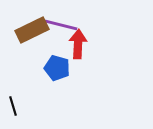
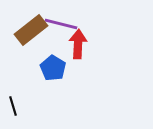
purple line: moved 1 px up
brown rectangle: moved 1 px left; rotated 12 degrees counterclockwise
blue pentagon: moved 4 px left; rotated 15 degrees clockwise
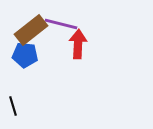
blue pentagon: moved 28 px left, 13 px up; rotated 25 degrees counterclockwise
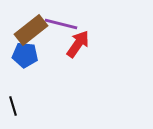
red arrow: rotated 32 degrees clockwise
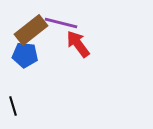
purple line: moved 1 px up
red arrow: rotated 72 degrees counterclockwise
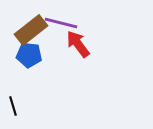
blue pentagon: moved 4 px right
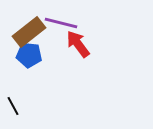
brown rectangle: moved 2 px left, 2 px down
black line: rotated 12 degrees counterclockwise
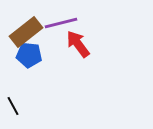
purple line: rotated 28 degrees counterclockwise
brown rectangle: moved 3 px left
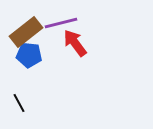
red arrow: moved 3 px left, 1 px up
black line: moved 6 px right, 3 px up
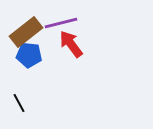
red arrow: moved 4 px left, 1 px down
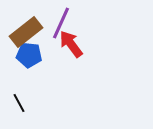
purple line: rotated 52 degrees counterclockwise
